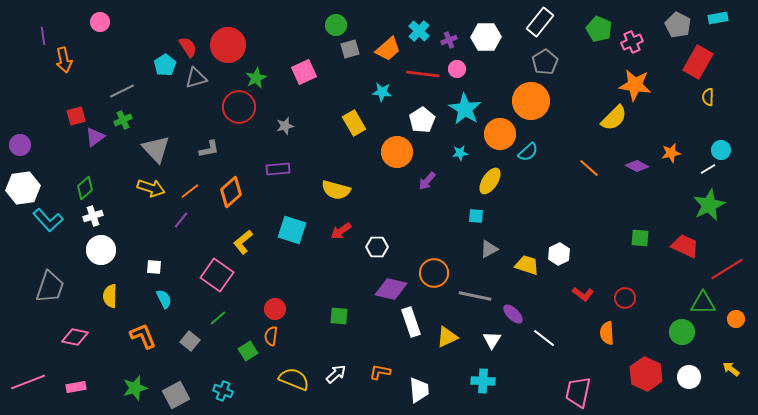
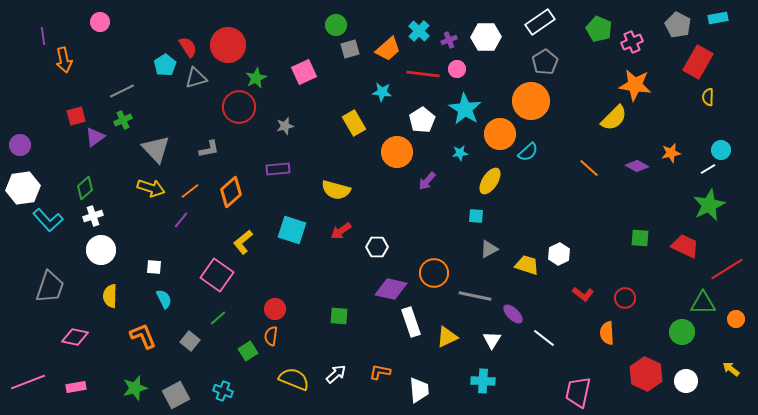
white rectangle at (540, 22): rotated 16 degrees clockwise
white circle at (689, 377): moved 3 px left, 4 px down
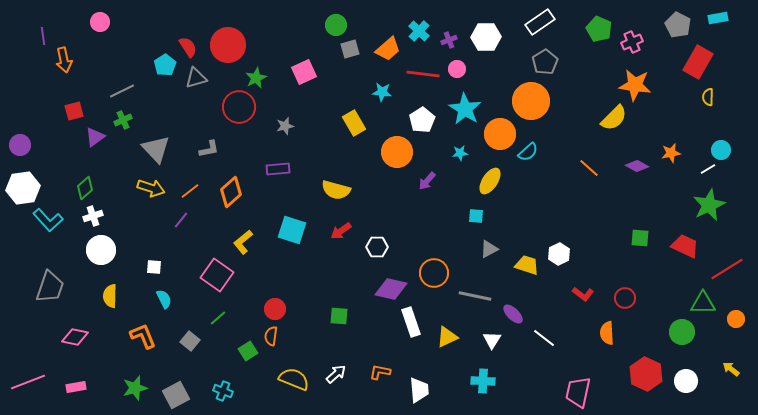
red square at (76, 116): moved 2 px left, 5 px up
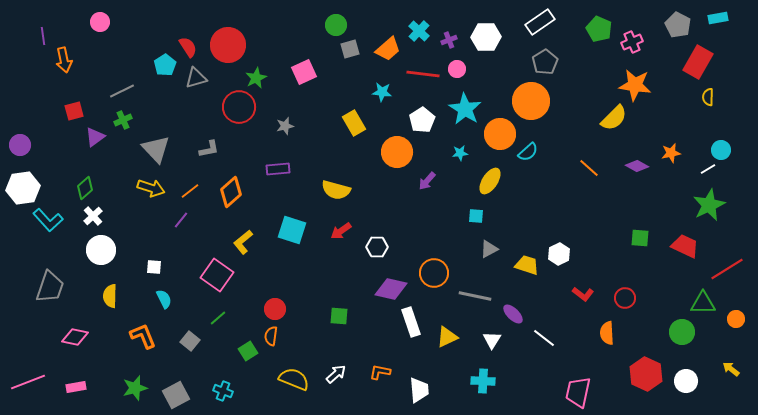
white cross at (93, 216): rotated 24 degrees counterclockwise
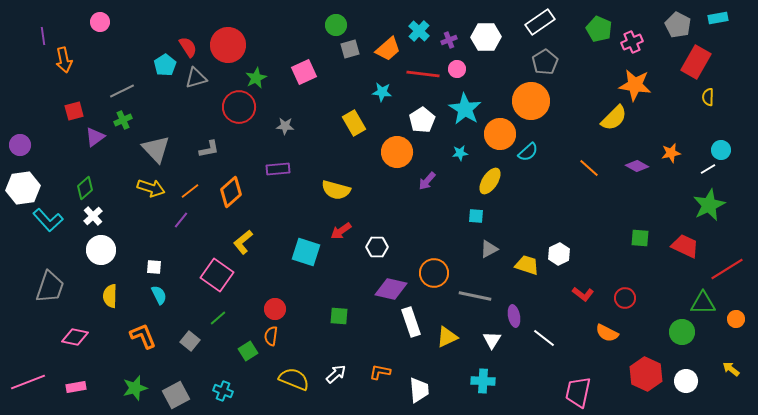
red rectangle at (698, 62): moved 2 px left
gray star at (285, 126): rotated 18 degrees clockwise
cyan square at (292, 230): moved 14 px right, 22 px down
cyan semicircle at (164, 299): moved 5 px left, 4 px up
purple ellipse at (513, 314): moved 1 px right, 2 px down; rotated 35 degrees clockwise
orange semicircle at (607, 333): rotated 60 degrees counterclockwise
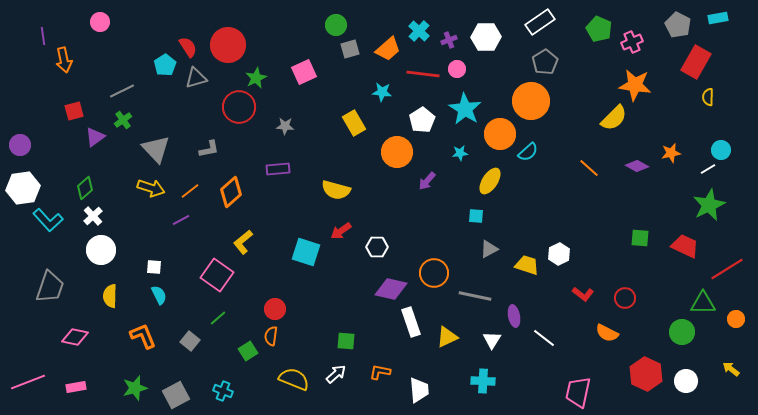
green cross at (123, 120): rotated 12 degrees counterclockwise
purple line at (181, 220): rotated 24 degrees clockwise
green square at (339, 316): moved 7 px right, 25 px down
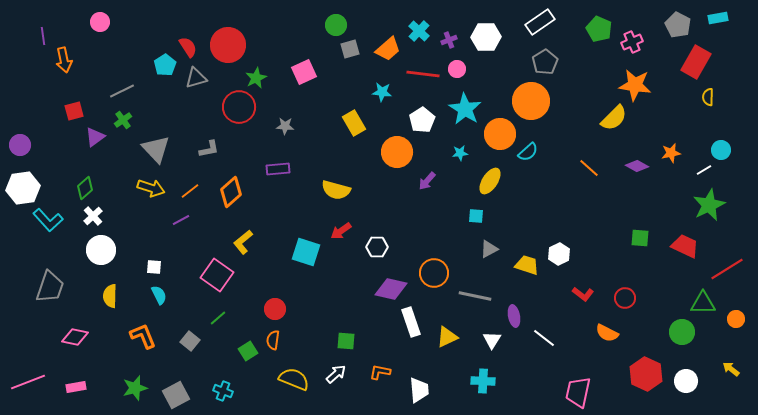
white line at (708, 169): moved 4 px left, 1 px down
orange semicircle at (271, 336): moved 2 px right, 4 px down
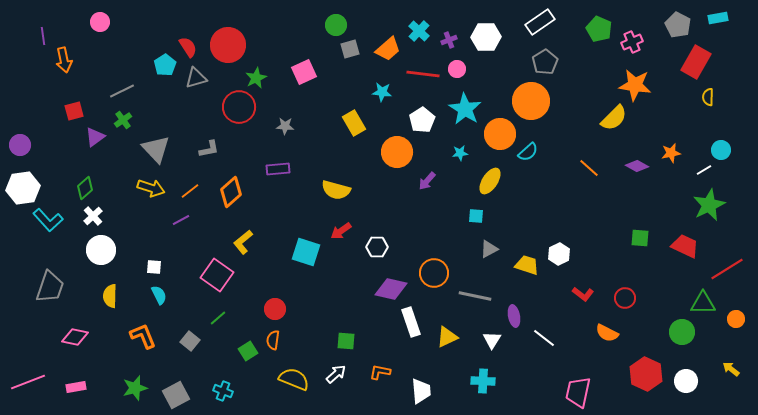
white trapezoid at (419, 390): moved 2 px right, 1 px down
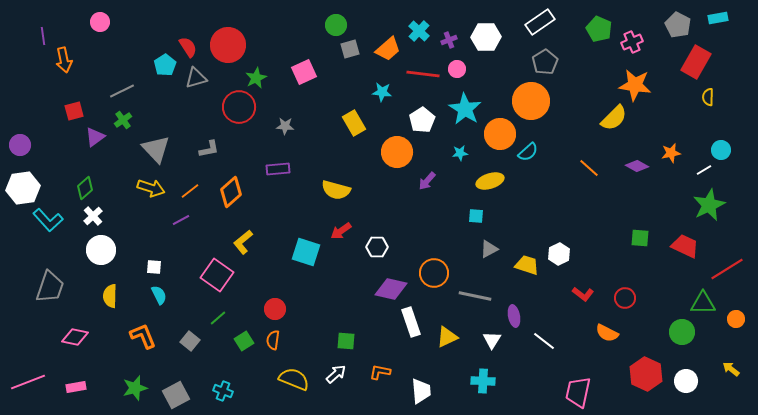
yellow ellipse at (490, 181): rotated 40 degrees clockwise
white line at (544, 338): moved 3 px down
green square at (248, 351): moved 4 px left, 10 px up
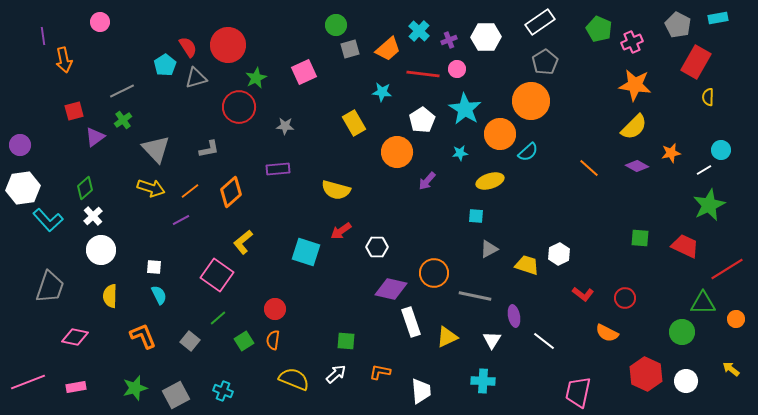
yellow semicircle at (614, 118): moved 20 px right, 9 px down
